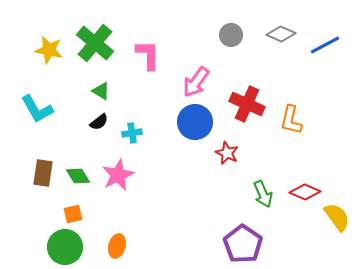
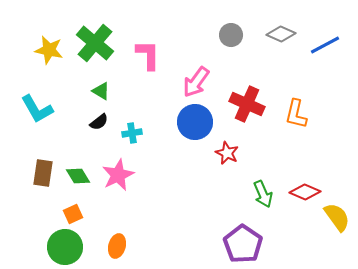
orange L-shape: moved 5 px right, 6 px up
orange square: rotated 12 degrees counterclockwise
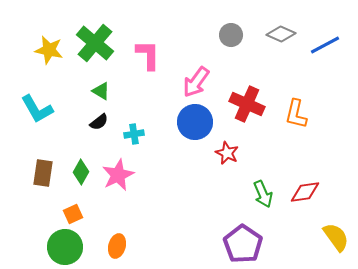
cyan cross: moved 2 px right, 1 px down
green diamond: moved 3 px right, 4 px up; rotated 60 degrees clockwise
red diamond: rotated 32 degrees counterclockwise
yellow semicircle: moved 1 px left, 20 px down
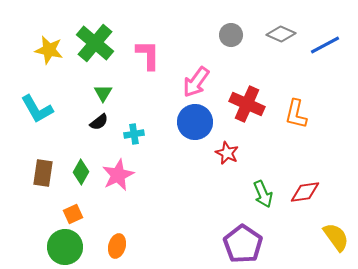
green triangle: moved 2 px right, 2 px down; rotated 30 degrees clockwise
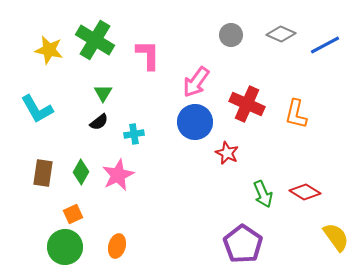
green cross: moved 3 px up; rotated 9 degrees counterclockwise
red diamond: rotated 40 degrees clockwise
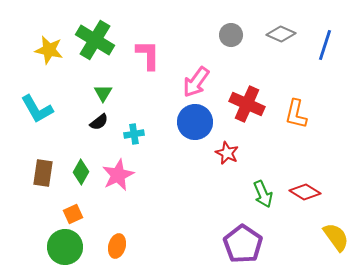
blue line: rotated 44 degrees counterclockwise
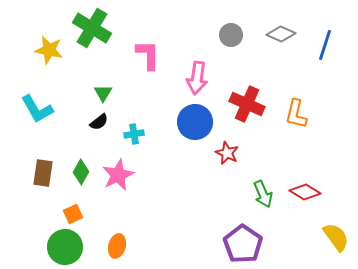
green cross: moved 3 px left, 12 px up
pink arrow: moved 1 px right, 4 px up; rotated 28 degrees counterclockwise
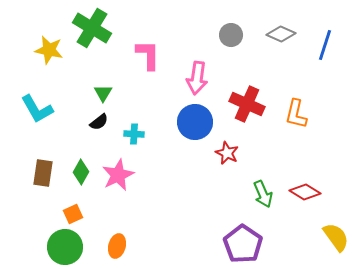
cyan cross: rotated 12 degrees clockwise
